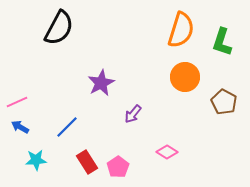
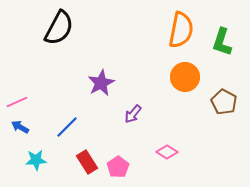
orange semicircle: rotated 6 degrees counterclockwise
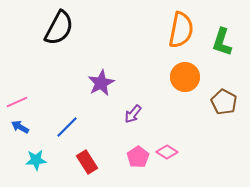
pink pentagon: moved 20 px right, 10 px up
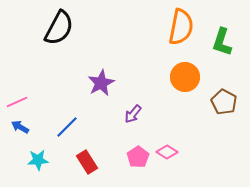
orange semicircle: moved 3 px up
cyan star: moved 2 px right
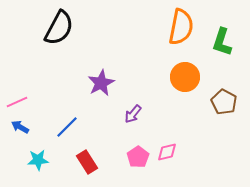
pink diamond: rotated 45 degrees counterclockwise
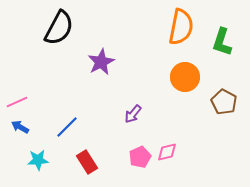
purple star: moved 21 px up
pink pentagon: moved 2 px right; rotated 10 degrees clockwise
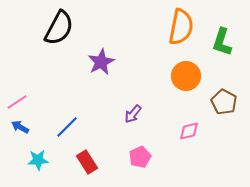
orange circle: moved 1 px right, 1 px up
pink line: rotated 10 degrees counterclockwise
pink diamond: moved 22 px right, 21 px up
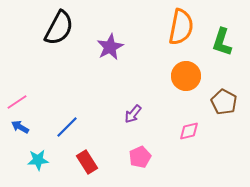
purple star: moved 9 px right, 15 px up
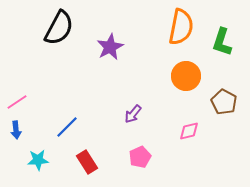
blue arrow: moved 4 px left, 3 px down; rotated 126 degrees counterclockwise
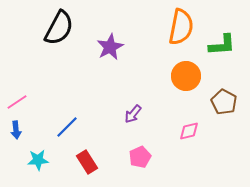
green L-shape: moved 3 px down; rotated 112 degrees counterclockwise
